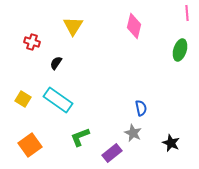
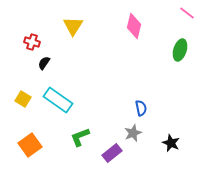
pink line: rotated 49 degrees counterclockwise
black semicircle: moved 12 px left
gray star: rotated 24 degrees clockwise
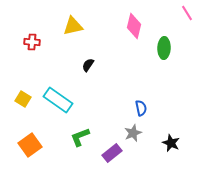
pink line: rotated 21 degrees clockwise
yellow triangle: rotated 45 degrees clockwise
red cross: rotated 14 degrees counterclockwise
green ellipse: moved 16 px left, 2 px up; rotated 15 degrees counterclockwise
black semicircle: moved 44 px right, 2 px down
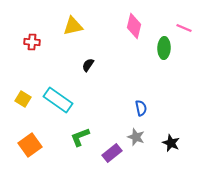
pink line: moved 3 px left, 15 px down; rotated 35 degrees counterclockwise
gray star: moved 3 px right, 4 px down; rotated 30 degrees counterclockwise
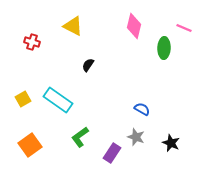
yellow triangle: rotated 40 degrees clockwise
red cross: rotated 14 degrees clockwise
yellow square: rotated 28 degrees clockwise
blue semicircle: moved 1 px right, 1 px down; rotated 49 degrees counterclockwise
green L-shape: rotated 15 degrees counterclockwise
purple rectangle: rotated 18 degrees counterclockwise
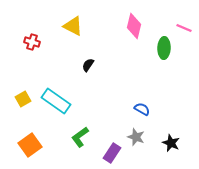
cyan rectangle: moved 2 px left, 1 px down
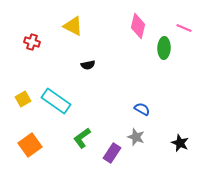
pink diamond: moved 4 px right
black semicircle: rotated 136 degrees counterclockwise
green L-shape: moved 2 px right, 1 px down
black star: moved 9 px right
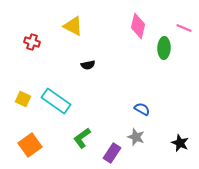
yellow square: rotated 35 degrees counterclockwise
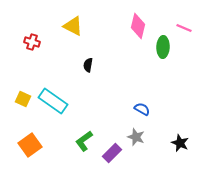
green ellipse: moved 1 px left, 1 px up
black semicircle: rotated 112 degrees clockwise
cyan rectangle: moved 3 px left
green L-shape: moved 2 px right, 3 px down
purple rectangle: rotated 12 degrees clockwise
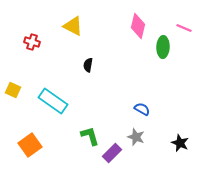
yellow square: moved 10 px left, 9 px up
green L-shape: moved 6 px right, 5 px up; rotated 110 degrees clockwise
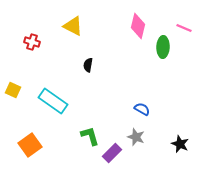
black star: moved 1 px down
